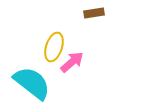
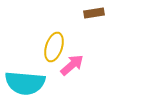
pink arrow: moved 3 px down
cyan semicircle: moved 7 px left; rotated 147 degrees clockwise
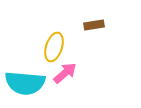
brown rectangle: moved 12 px down
pink arrow: moved 7 px left, 8 px down
